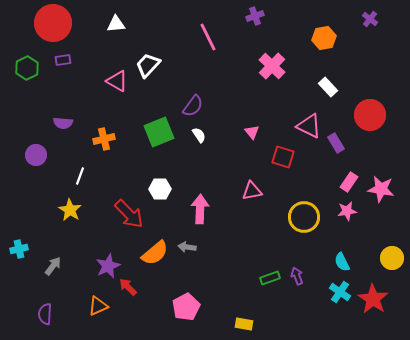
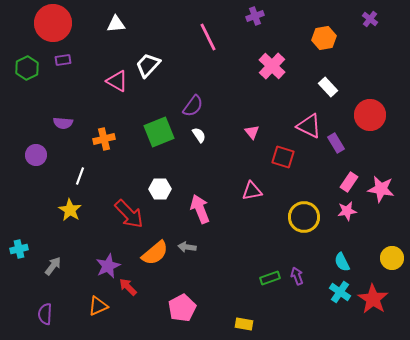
pink arrow at (200, 209): rotated 24 degrees counterclockwise
pink pentagon at (186, 307): moved 4 px left, 1 px down
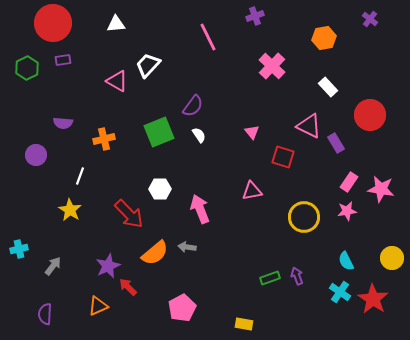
cyan semicircle at (342, 262): moved 4 px right, 1 px up
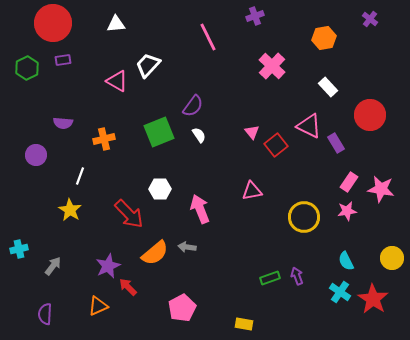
red square at (283, 157): moved 7 px left, 12 px up; rotated 35 degrees clockwise
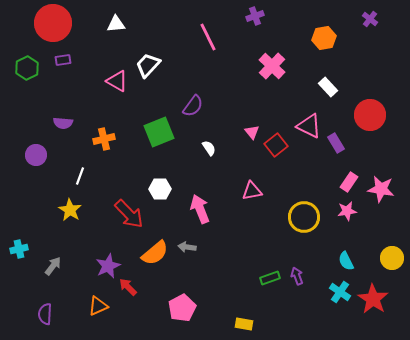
white semicircle at (199, 135): moved 10 px right, 13 px down
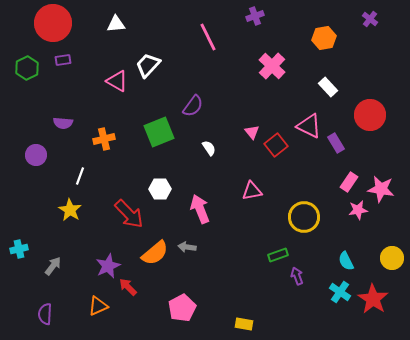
pink star at (347, 211): moved 11 px right, 1 px up
green rectangle at (270, 278): moved 8 px right, 23 px up
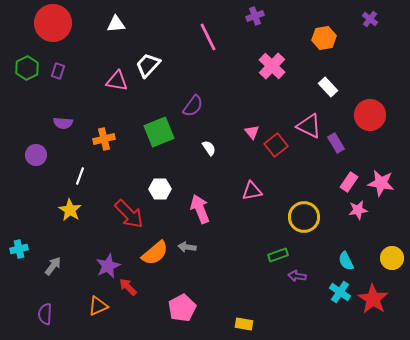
purple rectangle at (63, 60): moved 5 px left, 11 px down; rotated 63 degrees counterclockwise
pink triangle at (117, 81): rotated 20 degrees counterclockwise
pink star at (381, 189): moved 6 px up
purple arrow at (297, 276): rotated 60 degrees counterclockwise
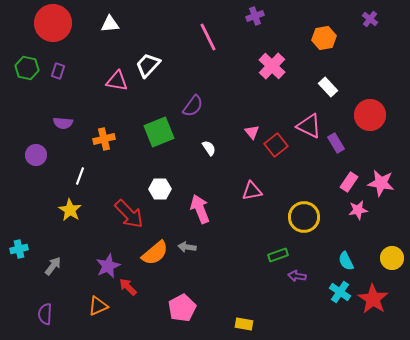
white triangle at (116, 24): moved 6 px left
green hexagon at (27, 68): rotated 20 degrees counterclockwise
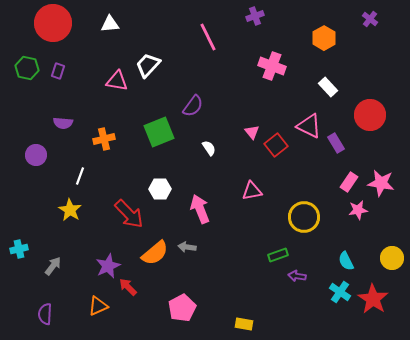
orange hexagon at (324, 38): rotated 20 degrees counterclockwise
pink cross at (272, 66): rotated 24 degrees counterclockwise
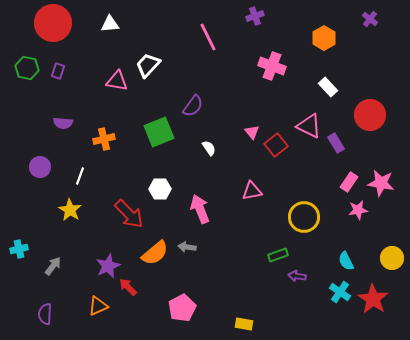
purple circle at (36, 155): moved 4 px right, 12 px down
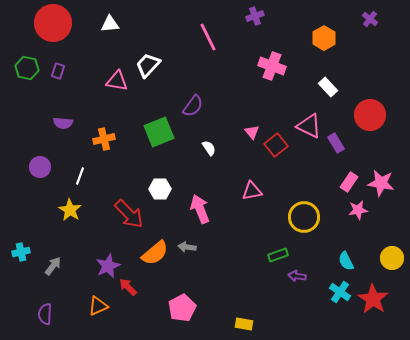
cyan cross at (19, 249): moved 2 px right, 3 px down
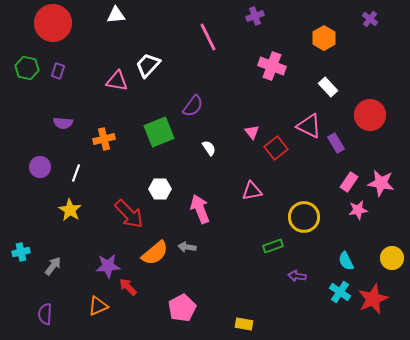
white triangle at (110, 24): moved 6 px right, 9 px up
red square at (276, 145): moved 3 px down
white line at (80, 176): moved 4 px left, 3 px up
green rectangle at (278, 255): moved 5 px left, 9 px up
purple star at (108, 266): rotated 20 degrees clockwise
red star at (373, 299): rotated 16 degrees clockwise
